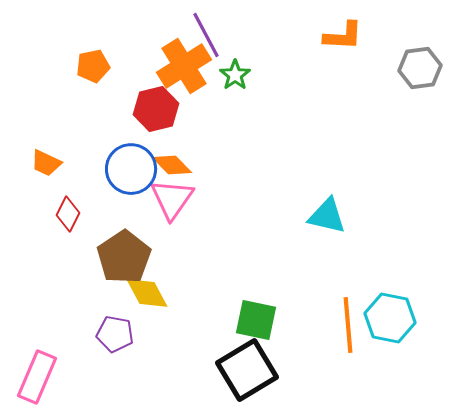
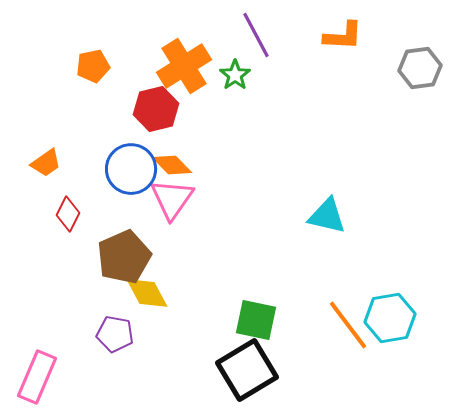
purple line: moved 50 px right
orange trapezoid: rotated 60 degrees counterclockwise
brown pentagon: rotated 10 degrees clockwise
cyan hexagon: rotated 21 degrees counterclockwise
orange line: rotated 32 degrees counterclockwise
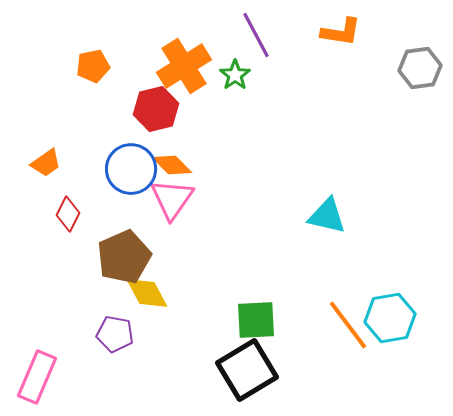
orange L-shape: moved 2 px left, 4 px up; rotated 6 degrees clockwise
green square: rotated 15 degrees counterclockwise
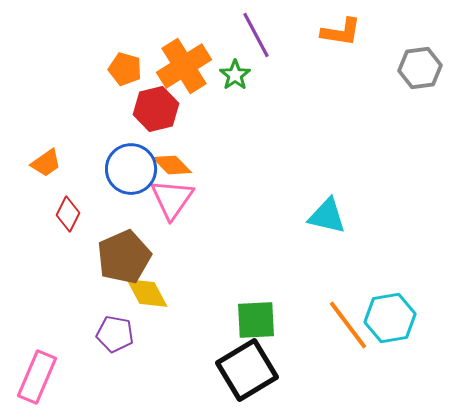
orange pentagon: moved 32 px right, 3 px down; rotated 28 degrees clockwise
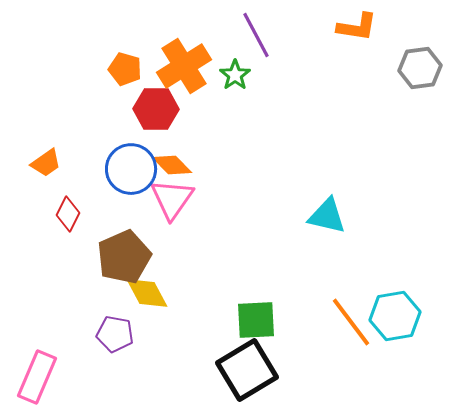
orange L-shape: moved 16 px right, 5 px up
red hexagon: rotated 15 degrees clockwise
cyan hexagon: moved 5 px right, 2 px up
orange line: moved 3 px right, 3 px up
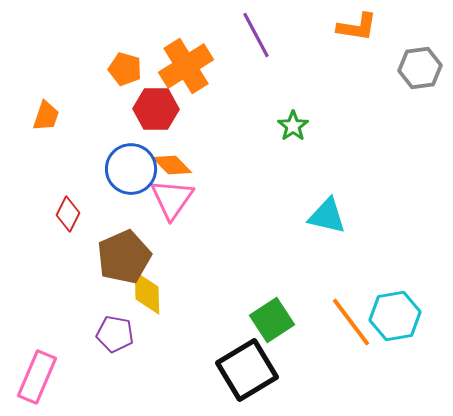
orange cross: moved 2 px right
green star: moved 58 px right, 51 px down
orange trapezoid: moved 47 px up; rotated 36 degrees counterclockwise
yellow diamond: rotated 27 degrees clockwise
green square: moved 16 px right; rotated 30 degrees counterclockwise
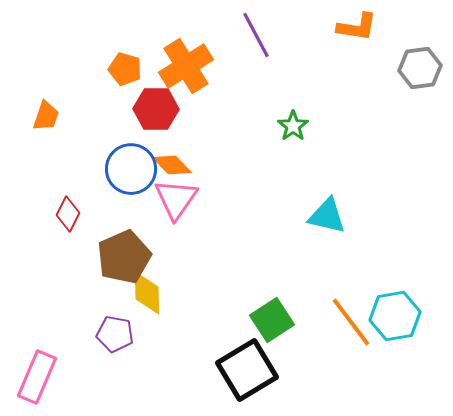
pink triangle: moved 4 px right
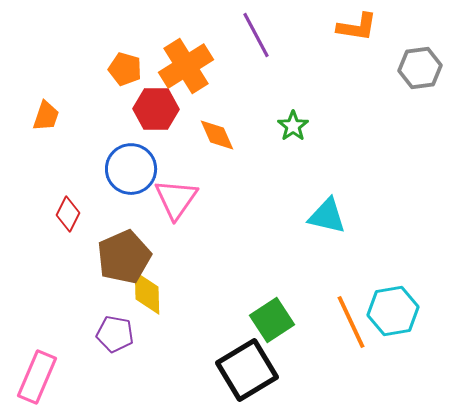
orange diamond: moved 45 px right, 30 px up; rotated 21 degrees clockwise
cyan hexagon: moved 2 px left, 5 px up
orange line: rotated 12 degrees clockwise
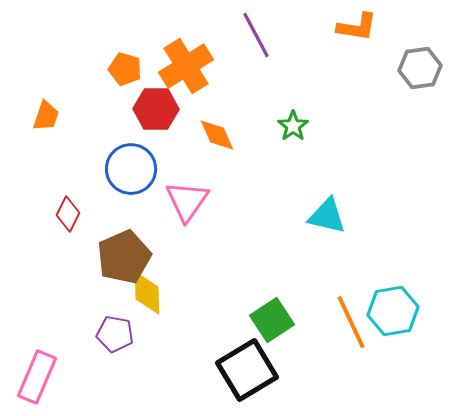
pink triangle: moved 11 px right, 2 px down
